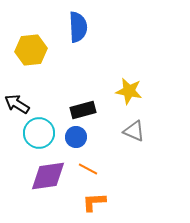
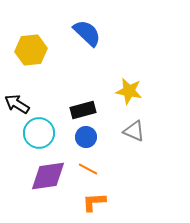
blue semicircle: moved 9 px right, 6 px down; rotated 44 degrees counterclockwise
blue circle: moved 10 px right
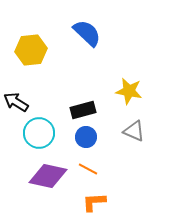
black arrow: moved 1 px left, 2 px up
purple diamond: rotated 21 degrees clockwise
